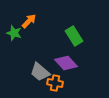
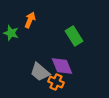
orange arrow: moved 1 px right, 1 px up; rotated 21 degrees counterclockwise
green star: moved 3 px left
purple diamond: moved 4 px left, 3 px down; rotated 20 degrees clockwise
orange cross: moved 1 px right, 1 px up; rotated 14 degrees clockwise
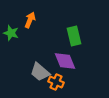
green rectangle: rotated 18 degrees clockwise
purple diamond: moved 3 px right, 5 px up
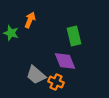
gray trapezoid: moved 4 px left, 3 px down
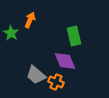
green star: rotated 14 degrees clockwise
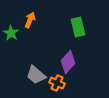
green rectangle: moved 4 px right, 9 px up
purple diamond: moved 3 px right, 1 px down; rotated 65 degrees clockwise
orange cross: moved 1 px right, 1 px down
